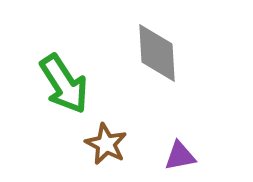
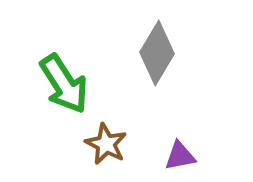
gray diamond: rotated 34 degrees clockwise
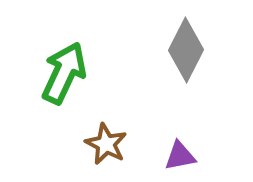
gray diamond: moved 29 px right, 3 px up; rotated 4 degrees counterclockwise
green arrow: moved 11 px up; rotated 122 degrees counterclockwise
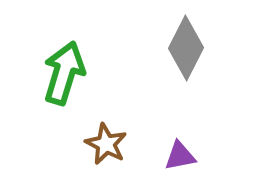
gray diamond: moved 2 px up
green arrow: rotated 8 degrees counterclockwise
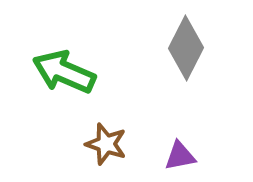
green arrow: moved 1 px up; rotated 84 degrees counterclockwise
brown star: rotated 9 degrees counterclockwise
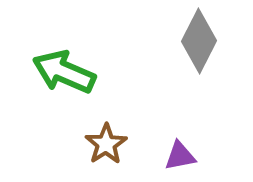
gray diamond: moved 13 px right, 7 px up
brown star: rotated 21 degrees clockwise
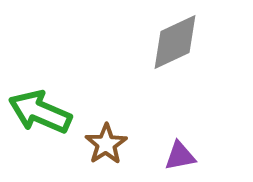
gray diamond: moved 24 px left, 1 px down; rotated 38 degrees clockwise
green arrow: moved 24 px left, 40 px down
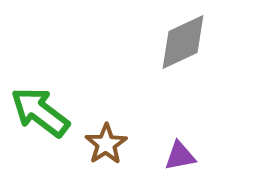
gray diamond: moved 8 px right
green arrow: rotated 14 degrees clockwise
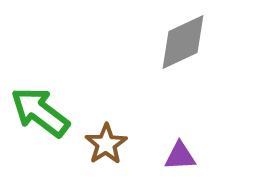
purple triangle: rotated 8 degrees clockwise
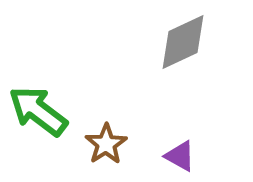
green arrow: moved 2 px left, 1 px up
purple triangle: rotated 32 degrees clockwise
